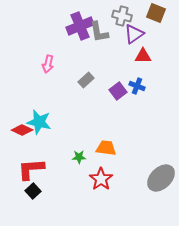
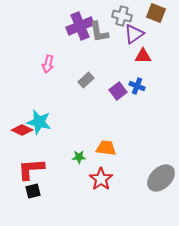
black square: rotated 28 degrees clockwise
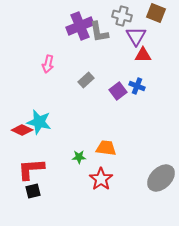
purple triangle: moved 2 px right, 2 px down; rotated 25 degrees counterclockwise
red triangle: moved 1 px up
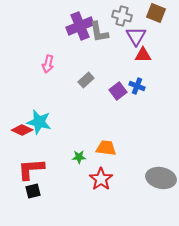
gray ellipse: rotated 56 degrees clockwise
